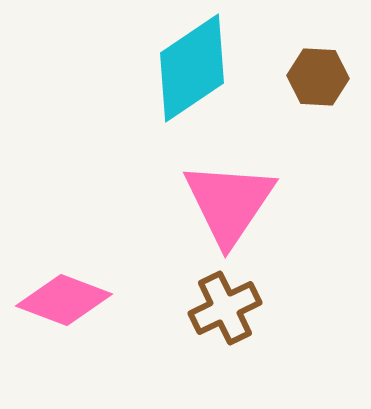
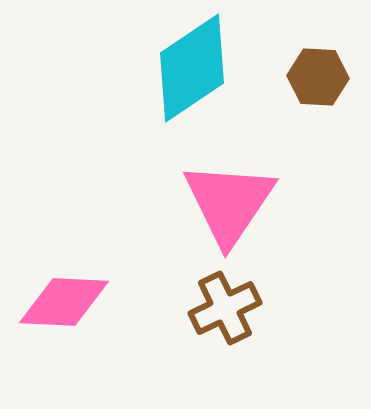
pink diamond: moved 2 px down; rotated 18 degrees counterclockwise
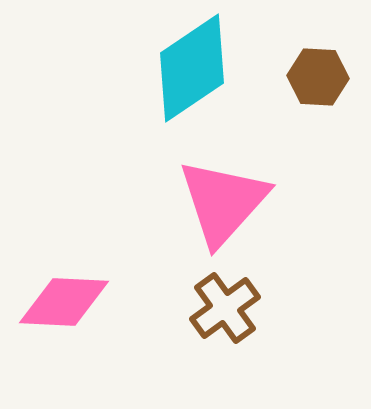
pink triangle: moved 6 px left, 1 px up; rotated 8 degrees clockwise
brown cross: rotated 10 degrees counterclockwise
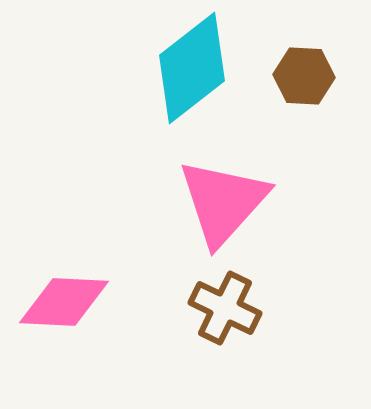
cyan diamond: rotated 4 degrees counterclockwise
brown hexagon: moved 14 px left, 1 px up
brown cross: rotated 28 degrees counterclockwise
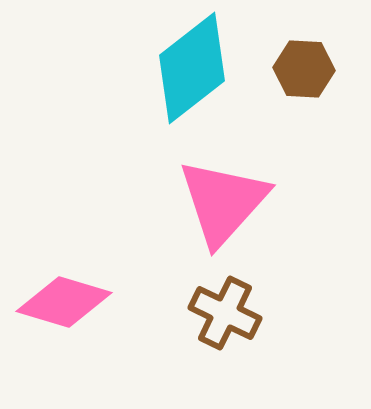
brown hexagon: moved 7 px up
pink diamond: rotated 14 degrees clockwise
brown cross: moved 5 px down
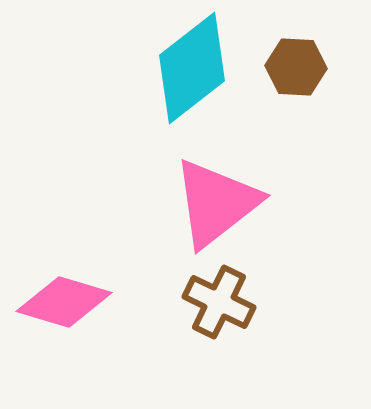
brown hexagon: moved 8 px left, 2 px up
pink triangle: moved 7 px left, 1 px down; rotated 10 degrees clockwise
brown cross: moved 6 px left, 11 px up
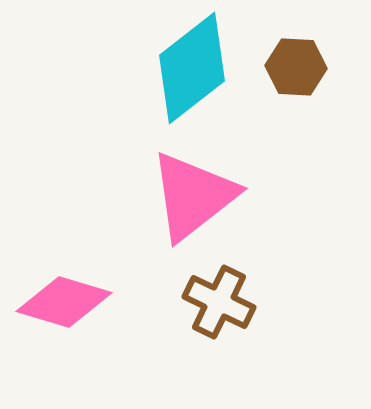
pink triangle: moved 23 px left, 7 px up
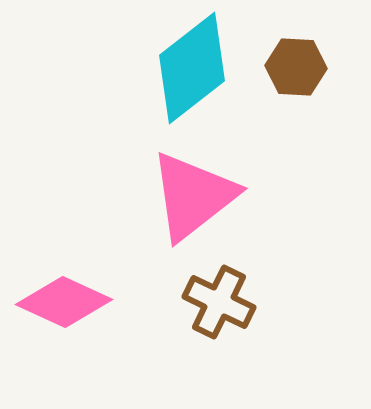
pink diamond: rotated 8 degrees clockwise
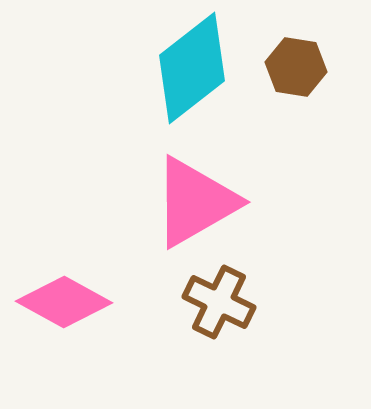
brown hexagon: rotated 6 degrees clockwise
pink triangle: moved 2 px right, 6 px down; rotated 8 degrees clockwise
pink diamond: rotated 4 degrees clockwise
